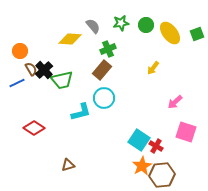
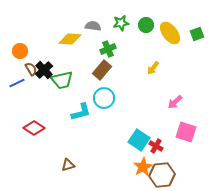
gray semicircle: rotated 42 degrees counterclockwise
orange star: moved 1 px right, 1 px down
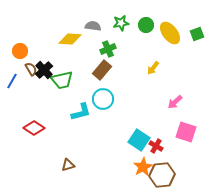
blue line: moved 5 px left, 2 px up; rotated 35 degrees counterclockwise
cyan circle: moved 1 px left, 1 px down
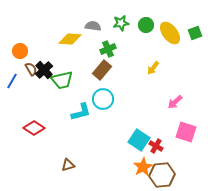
green square: moved 2 px left, 1 px up
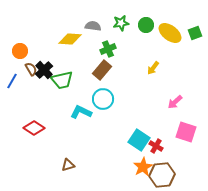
yellow ellipse: rotated 15 degrees counterclockwise
cyan L-shape: rotated 140 degrees counterclockwise
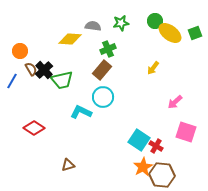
green circle: moved 9 px right, 4 px up
cyan circle: moved 2 px up
brown hexagon: rotated 10 degrees clockwise
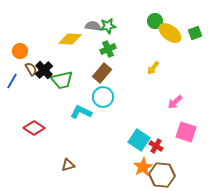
green star: moved 13 px left, 3 px down
brown rectangle: moved 3 px down
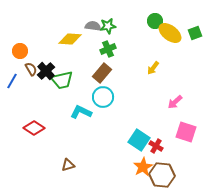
black cross: moved 2 px right, 1 px down
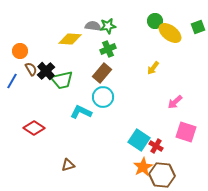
green square: moved 3 px right, 6 px up
